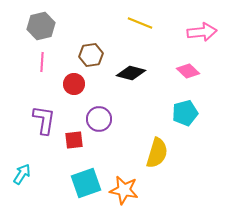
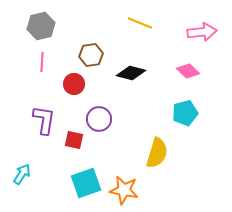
red square: rotated 18 degrees clockwise
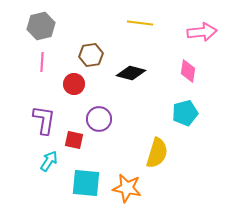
yellow line: rotated 15 degrees counterclockwise
pink diamond: rotated 55 degrees clockwise
cyan arrow: moved 27 px right, 13 px up
cyan square: rotated 24 degrees clockwise
orange star: moved 3 px right, 2 px up
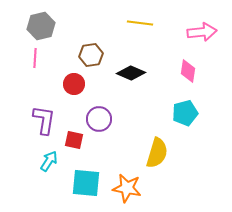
pink line: moved 7 px left, 4 px up
black diamond: rotated 8 degrees clockwise
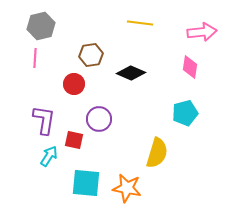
pink diamond: moved 2 px right, 4 px up
cyan arrow: moved 5 px up
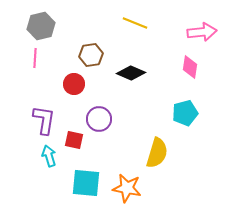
yellow line: moved 5 px left; rotated 15 degrees clockwise
cyan arrow: rotated 50 degrees counterclockwise
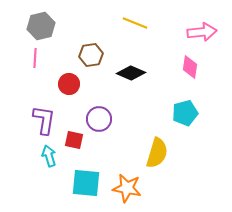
red circle: moved 5 px left
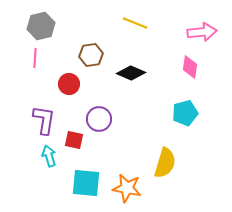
yellow semicircle: moved 8 px right, 10 px down
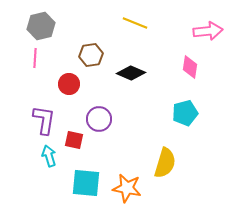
pink arrow: moved 6 px right, 1 px up
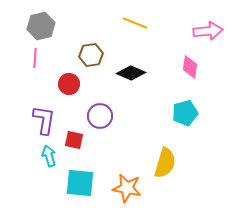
purple circle: moved 1 px right, 3 px up
cyan square: moved 6 px left
